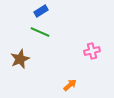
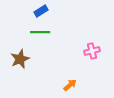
green line: rotated 24 degrees counterclockwise
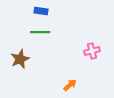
blue rectangle: rotated 40 degrees clockwise
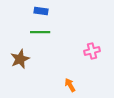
orange arrow: rotated 80 degrees counterclockwise
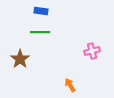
brown star: rotated 12 degrees counterclockwise
